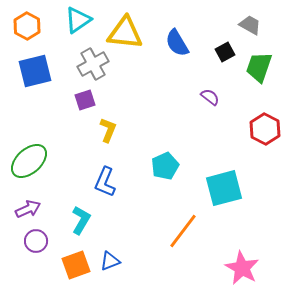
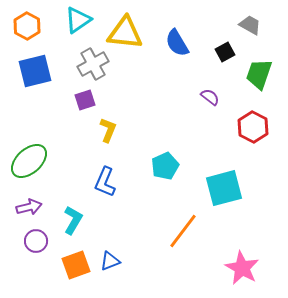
green trapezoid: moved 7 px down
red hexagon: moved 12 px left, 2 px up
purple arrow: moved 1 px right, 2 px up; rotated 10 degrees clockwise
cyan L-shape: moved 8 px left
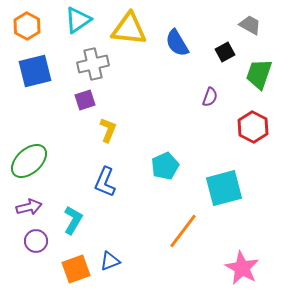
yellow triangle: moved 4 px right, 4 px up
gray cross: rotated 16 degrees clockwise
purple semicircle: rotated 72 degrees clockwise
orange square: moved 4 px down
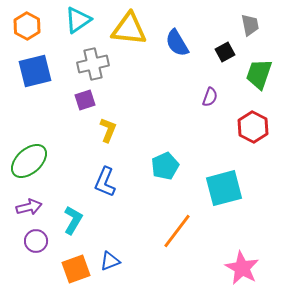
gray trapezoid: rotated 50 degrees clockwise
orange line: moved 6 px left
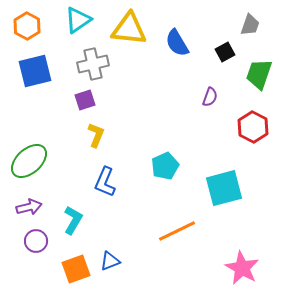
gray trapezoid: rotated 30 degrees clockwise
yellow L-shape: moved 12 px left, 5 px down
orange line: rotated 27 degrees clockwise
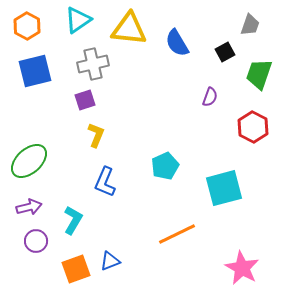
orange line: moved 3 px down
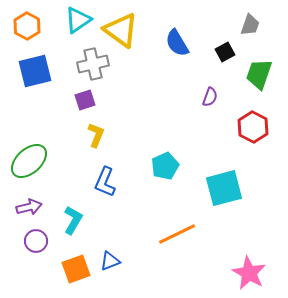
yellow triangle: moved 8 px left, 1 px down; rotated 30 degrees clockwise
pink star: moved 7 px right, 5 px down
